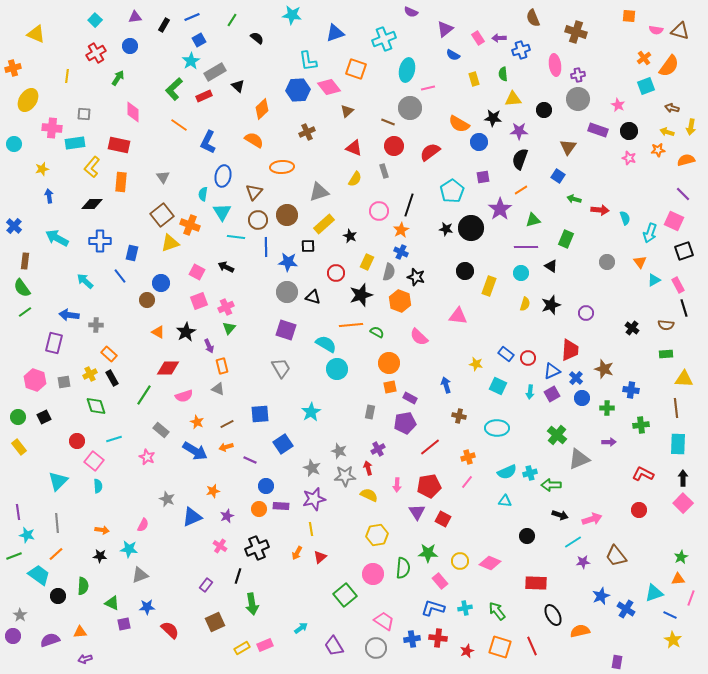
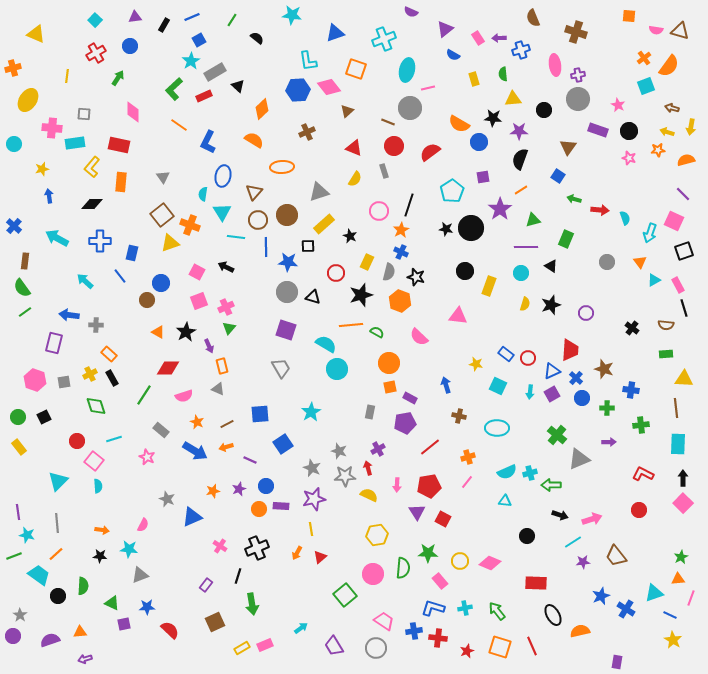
purple star at (227, 516): moved 12 px right, 27 px up
blue cross at (412, 639): moved 2 px right, 8 px up
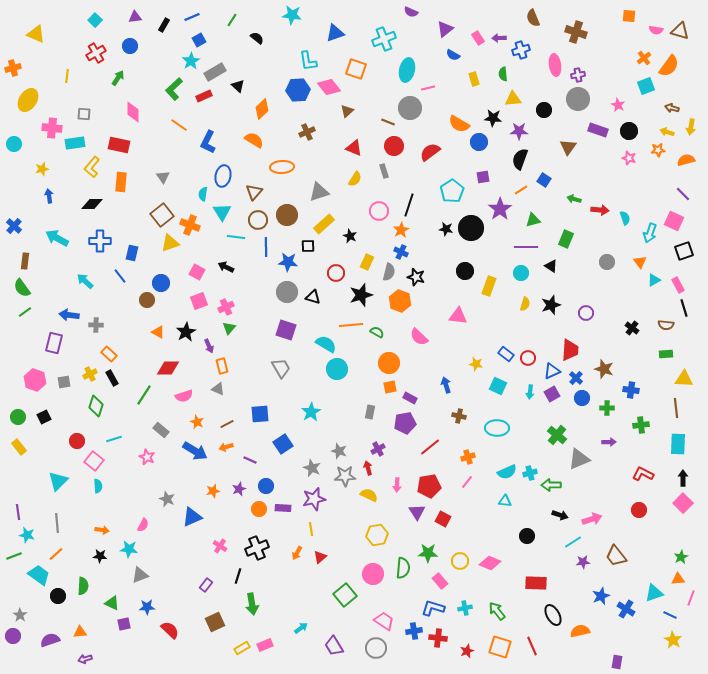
blue square at (558, 176): moved 14 px left, 4 px down
green diamond at (96, 406): rotated 35 degrees clockwise
purple rectangle at (281, 506): moved 2 px right, 2 px down
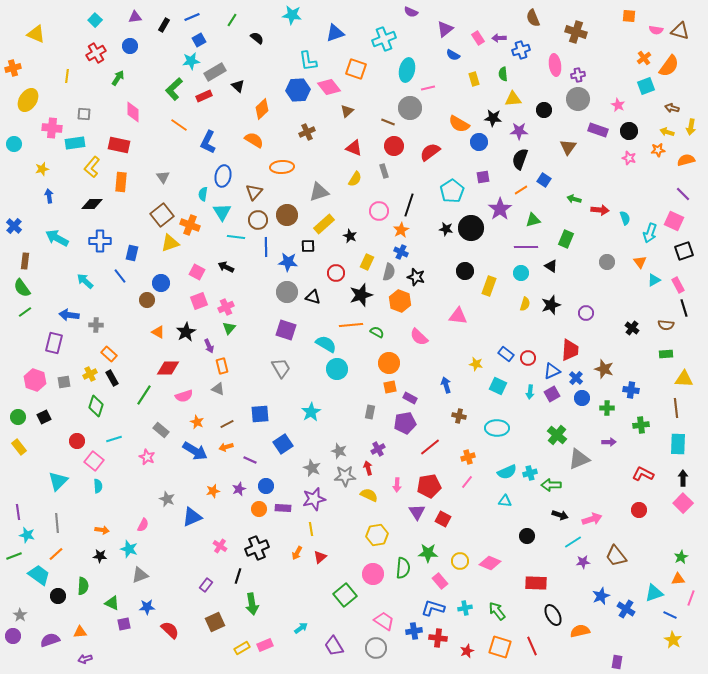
cyan star at (191, 61): rotated 24 degrees clockwise
cyan star at (129, 549): rotated 12 degrees clockwise
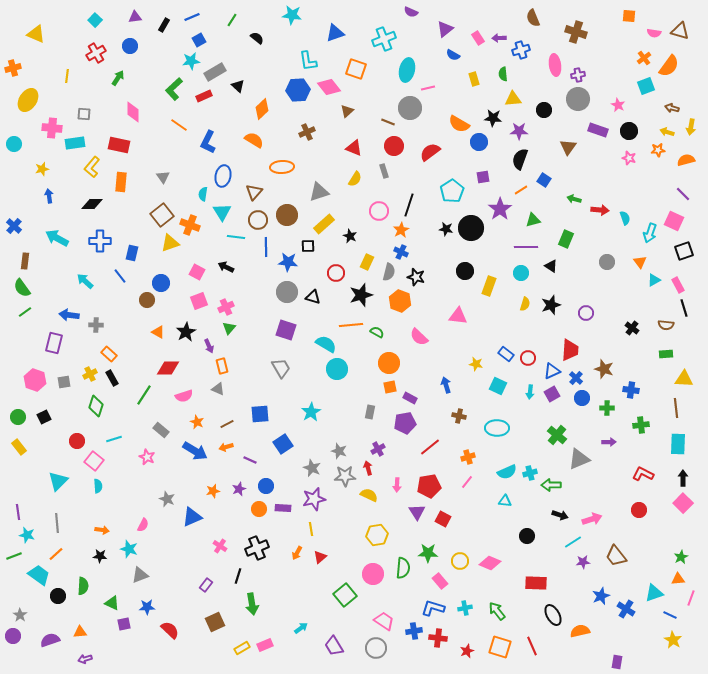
pink semicircle at (656, 30): moved 2 px left, 3 px down
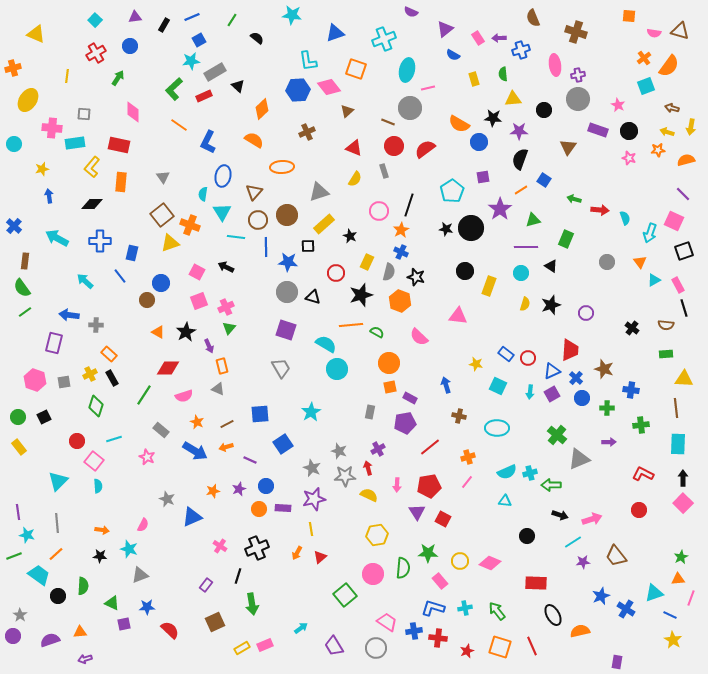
red semicircle at (430, 152): moved 5 px left, 3 px up
pink trapezoid at (384, 621): moved 3 px right, 1 px down
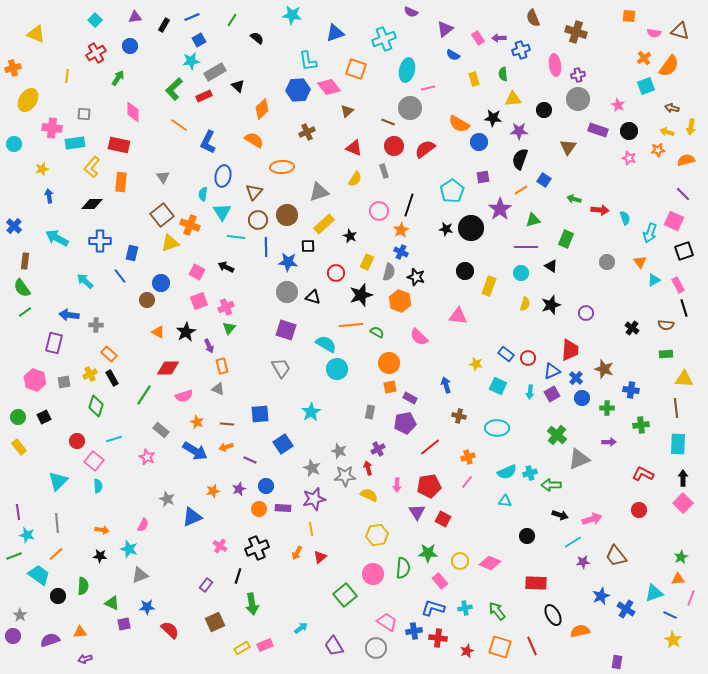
brown line at (227, 424): rotated 32 degrees clockwise
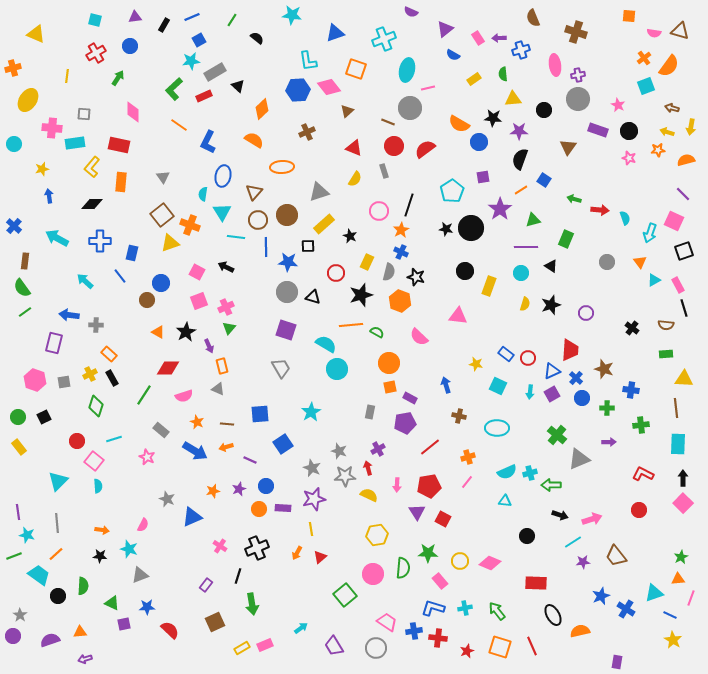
cyan square at (95, 20): rotated 32 degrees counterclockwise
yellow rectangle at (474, 79): rotated 72 degrees clockwise
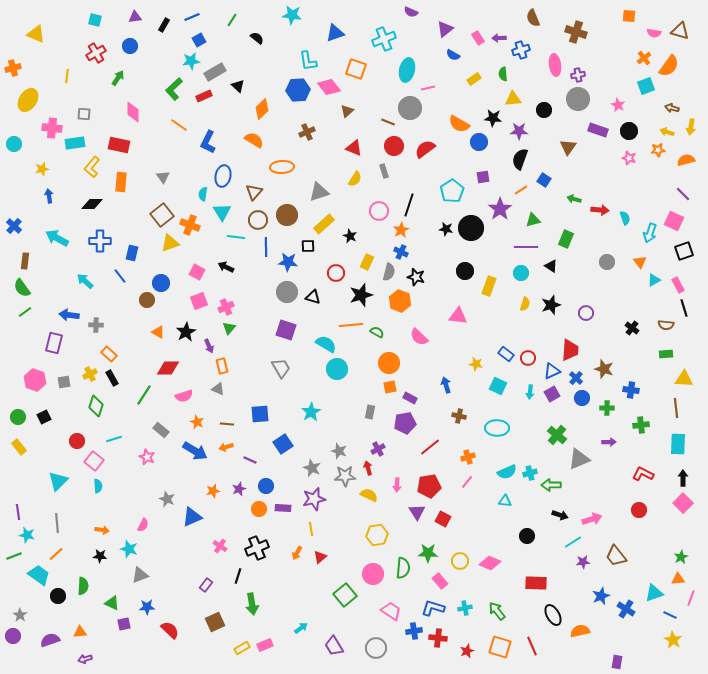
pink trapezoid at (387, 622): moved 4 px right, 11 px up
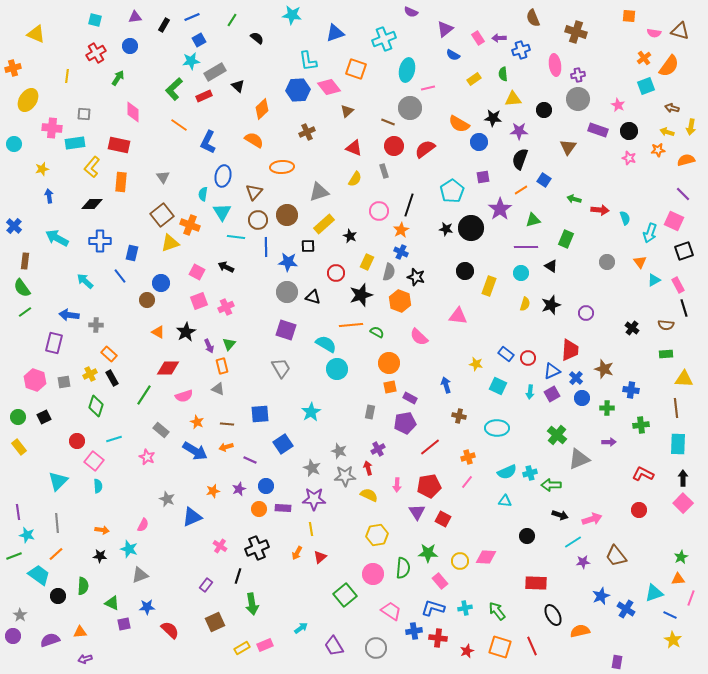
green triangle at (229, 328): moved 16 px down
purple star at (314, 499): rotated 15 degrees clockwise
pink diamond at (490, 563): moved 4 px left, 6 px up; rotated 20 degrees counterclockwise
